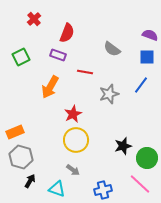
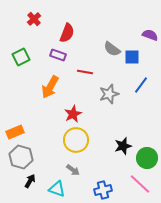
blue square: moved 15 px left
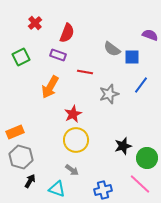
red cross: moved 1 px right, 4 px down
gray arrow: moved 1 px left
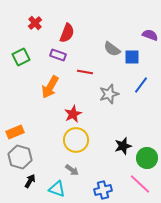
gray hexagon: moved 1 px left
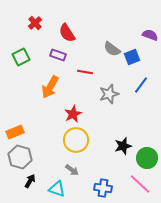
red semicircle: rotated 126 degrees clockwise
blue square: rotated 21 degrees counterclockwise
blue cross: moved 2 px up; rotated 24 degrees clockwise
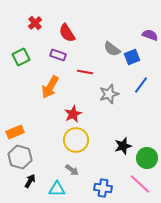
cyan triangle: rotated 18 degrees counterclockwise
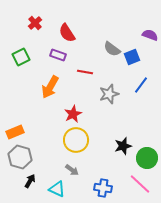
cyan triangle: rotated 24 degrees clockwise
